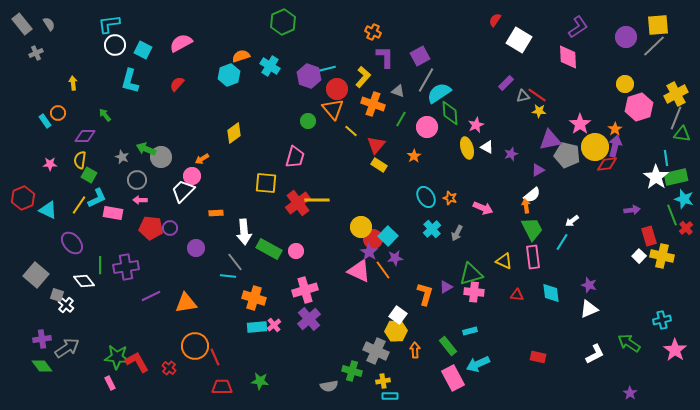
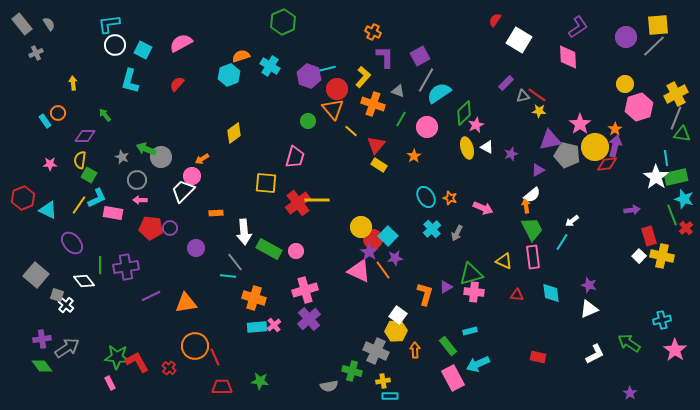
green diamond at (450, 113): moved 14 px right; rotated 50 degrees clockwise
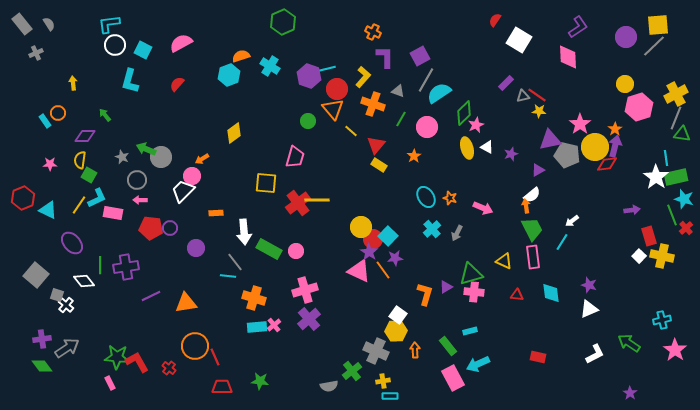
green cross at (352, 371): rotated 36 degrees clockwise
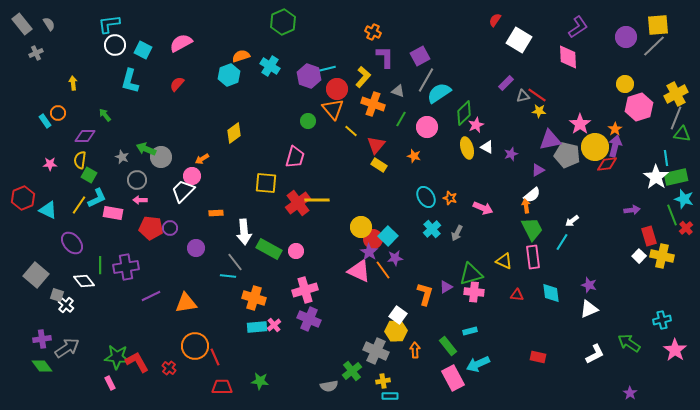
orange star at (414, 156): rotated 24 degrees counterclockwise
purple cross at (309, 319): rotated 25 degrees counterclockwise
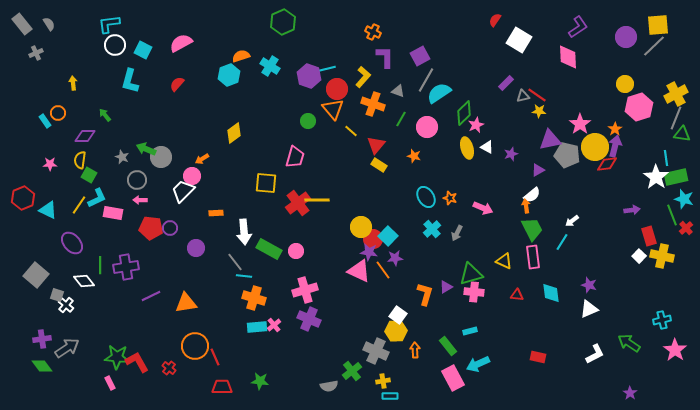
purple star at (369, 252): rotated 24 degrees counterclockwise
cyan line at (228, 276): moved 16 px right
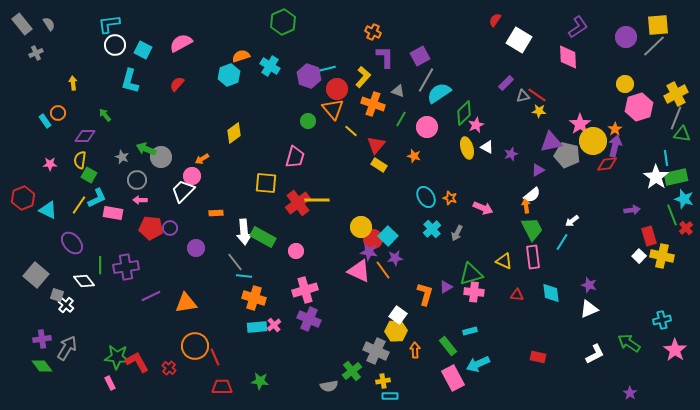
purple triangle at (550, 140): moved 1 px right, 2 px down
yellow circle at (595, 147): moved 2 px left, 6 px up
green rectangle at (269, 249): moved 6 px left, 12 px up
gray arrow at (67, 348): rotated 25 degrees counterclockwise
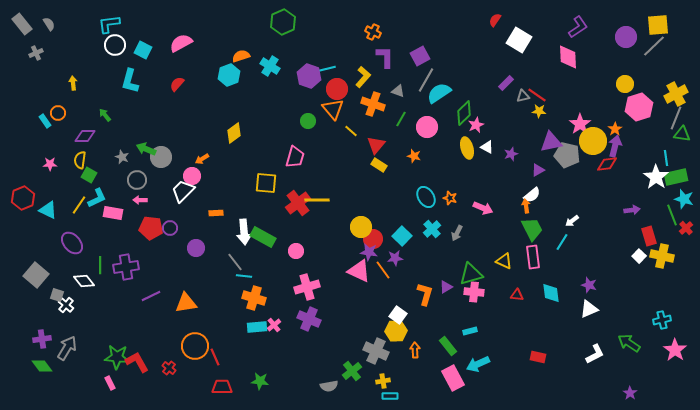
cyan square at (388, 236): moved 14 px right
pink cross at (305, 290): moved 2 px right, 3 px up
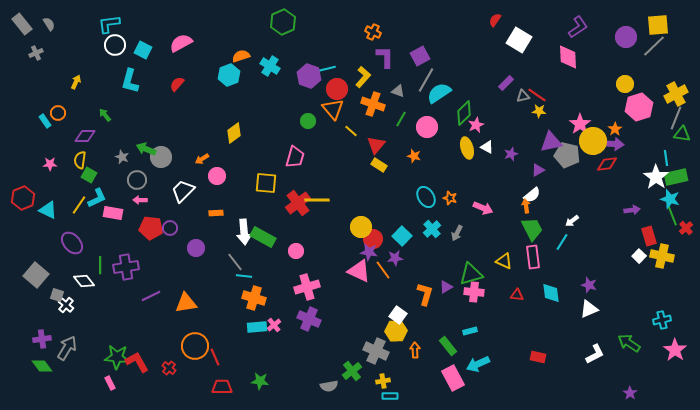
yellow arrow at (73, 83): moved 3 px right, 1 px up; rotated 32 degrees clockwise
purple arrow at (615, 146): moved 2 px left, 2 px up; rotated 80 degrees clockwise
pink circle at (192, 176): moved 25 px right
cyan star at (684, 199): moved 14 px left
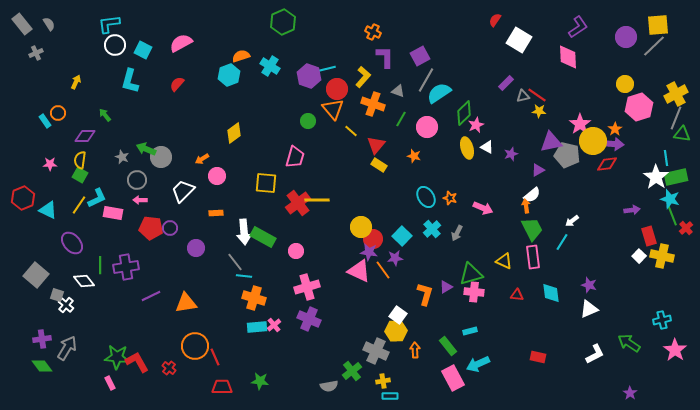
green square at (89, 175): moved 9 px left
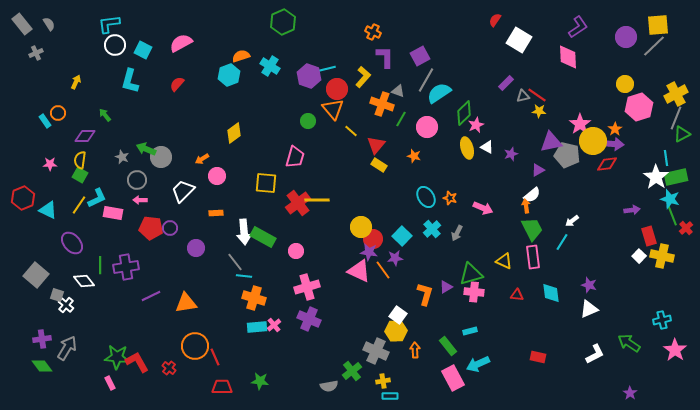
orange cross at (373, 104): moved 9 px right
green triangle at (682, 134): rotated 36 degrees counterclockwise
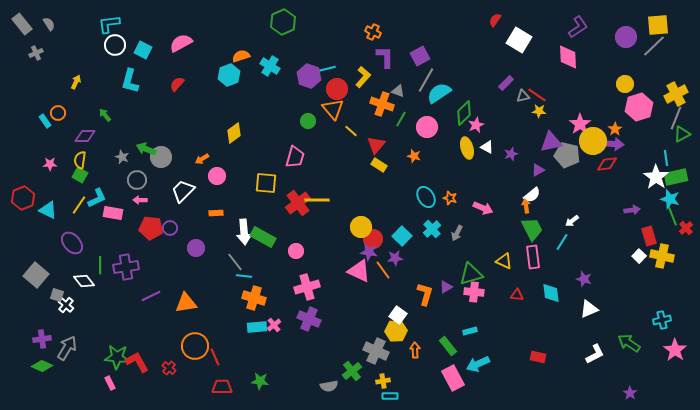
purple star at (589, 285): moved 5 px left, 6 px up
green diamond at (42, 366): rotated 30 degrees counterclockwise
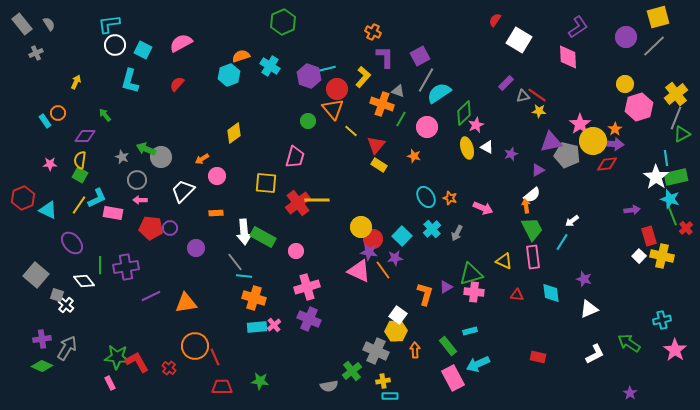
yellow square at (658, 25): moved 8 px up; rotated 10 degrees counterclockwise
yellow cross at (676, 94): rotated 10 degrees counterclockwise
